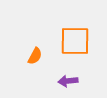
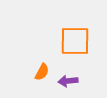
orange semicircle: moved 7 px right, 16 px down
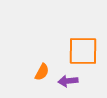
orange square: moved 8 px right, 10 px down
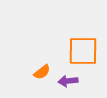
orange semicircle: rotated 24 degrees clockwise
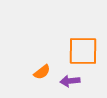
purple arrow: moved 2 px right
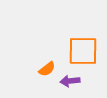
orange semicircle: moved 5 px right, 3 px up
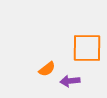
orange square: moved 4 px right, 3 px up
